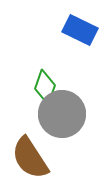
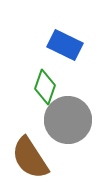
blue rectangle: moved 15 px left, 15 px down
gray circle: moved 6 px right, 6 px down
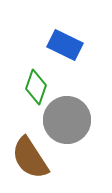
green diamond: moved 9 px left
gray circle: moved 1 px left
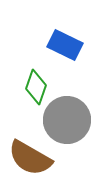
brown semicircle: rotated 27 degrees counterclockwise
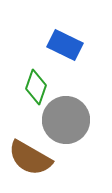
gray circle: moved 1 px left
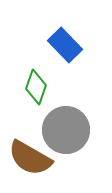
blue rectangle: rotated 20 degrees clockwise
gray circle: moved 10 px down
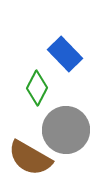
blue rectangle: moved 9 px down
green diamond: moved 1 px right, 1 px down; rotated 8 degrees clockwise
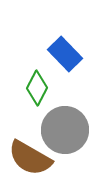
gray circle: moved 1 px left
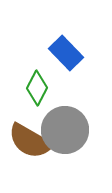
blue rectangle: moved 1 px right, 1 px up
brown semicircle: moved 17 px up
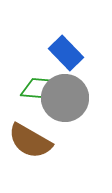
green diamond: rotated 68 degrees clockwise
gray circle: moved 32 px up
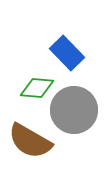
blue rectangle: moved 1 px right
gray circle: moved 9 px right, 12 px down
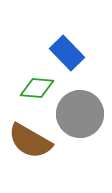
gray circle: moved 6 px right, 4 px down
